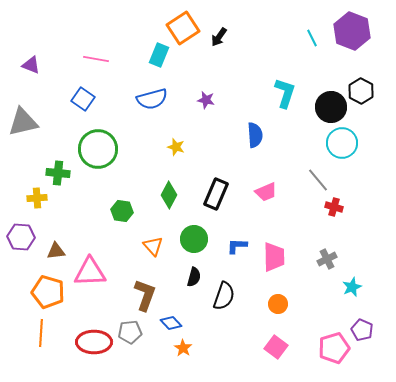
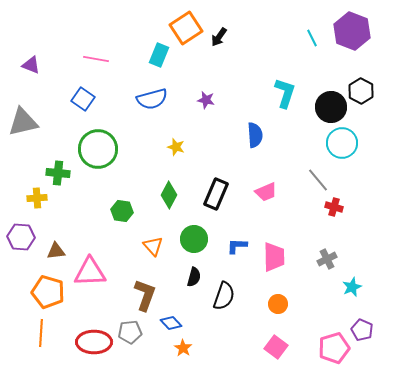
orange square at (183, 28): moved 3 px right
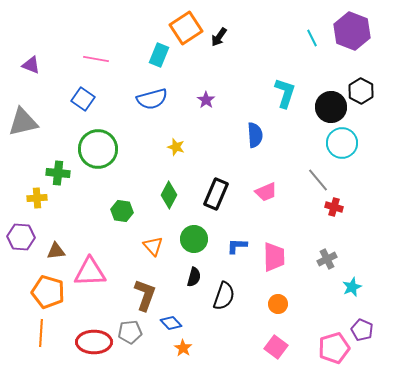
purple star at (206, 100): rotated 24 degrees clockwise
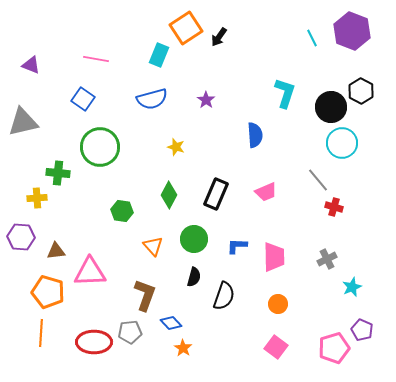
green circle at (98, 149): moved 2 px right, 2 px up
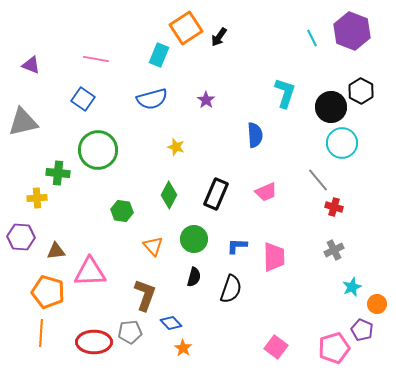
green circle at (100, 147): moved 2 px left, 3 px down
gray cross at (327, 259): moved 7 px right, 9 px up
black semicircle at (224, 296): moved 7 px right, 7 px up
orange circle at (278, 304): moved 99 px right
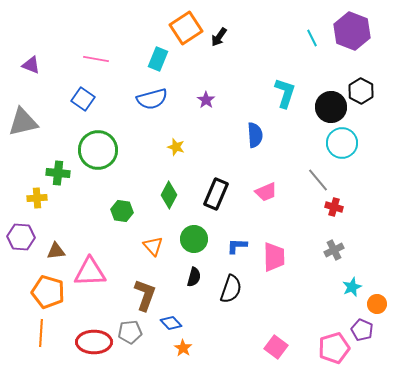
cyan rectangle at (159, 55): moved 1 px left, 4 px down
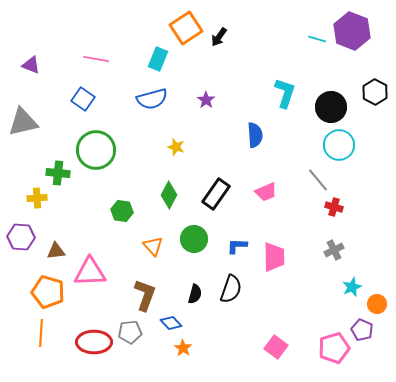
cyan line at (312, 38): moved 5 px right, 1 px down; rotated 48 degrees counterclockwise
black hexagon at (361, 91): moved 14 px right, 1 px down
cyan circle at (342, 143): moved 3 px left, 2 px down
green circle at (98, 150): moved 2 px left
black rectangle at (216, 194): rotated 12 degrees clockwise
black semicircle at (194, 277): moved 1 px right, 17 px down
